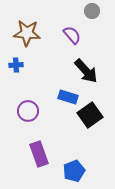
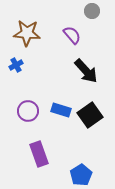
blue cross: rotated 24 degrees counterclockwise
blue rectangle: moved 7 px left, 13 px down
blue pentagon: moved 7 px right, 4 px down; rotated 10 degrees counterclockwise
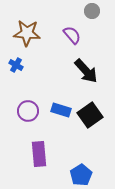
blue cross: rotated 32 degrees counterclockwise
purple rectangle: rotated 15 degrees clockwise
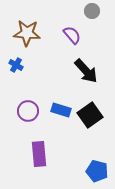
blue pentagon: moved 16 px right, 4 px up; rotated 25 degrees counterclockwise
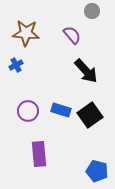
brown star: moved 1 px left
blue cross: rotated 32 degrees clockwise
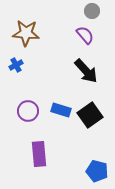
purple semicircle: moved 13 px right
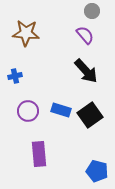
blue cross: moved 1 px left, 11 px down; rotated 16 degrees clockwise
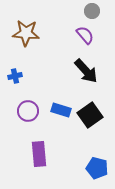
blue pentagon: moved 3 px up
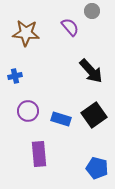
purple semicircle: moved 15 px left, 8 px up
black arrow: moved 5 px right
blue rectangle: moved 9 px down
black square: moved 4 px right
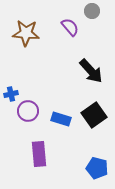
blue cross: moved 4 px left, 18 px down
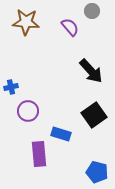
brown star: moved 11 px up
blue cross: moved 7 px up
blue rectangle: moved 15 px down
blue pentagon: moved 4 px down
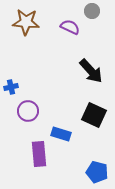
purple semicircle: rotated 24 degrees counterclockwise
black square: rotated 30 degrees counterclockwise
